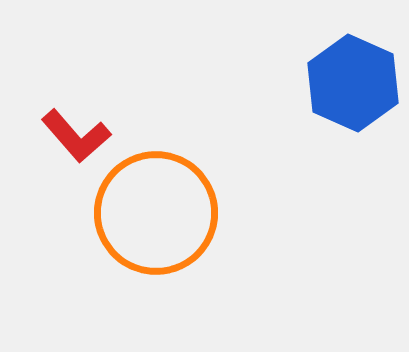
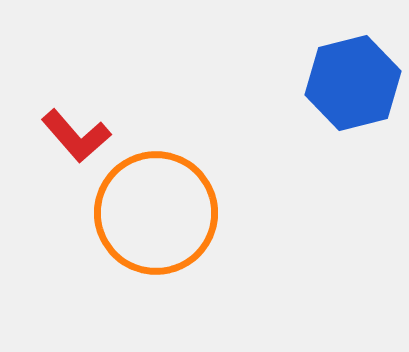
blue hexagon: rotated 22 degrees clockwise
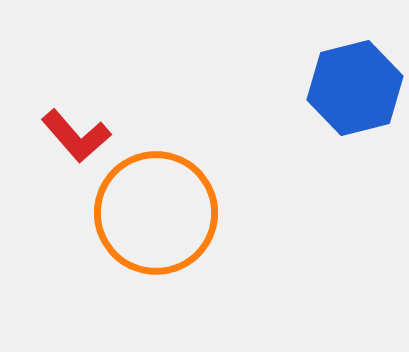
blue hexagon: moved 2 px right, 5 px down
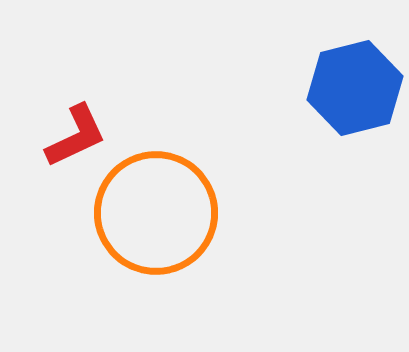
red L-shape: rotated 74 degrees counterclockwise
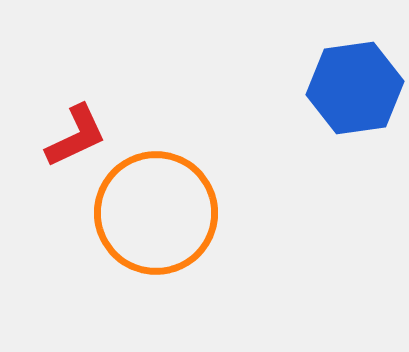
blue hexagon: rotated 6 degrees clockwise
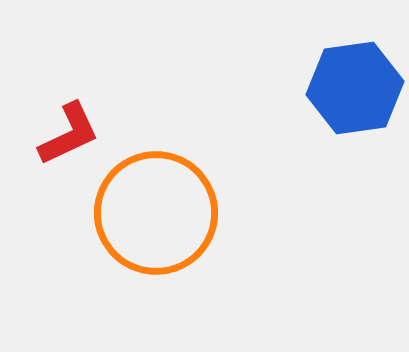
red L-shape: moved 7 px left, 2 px up
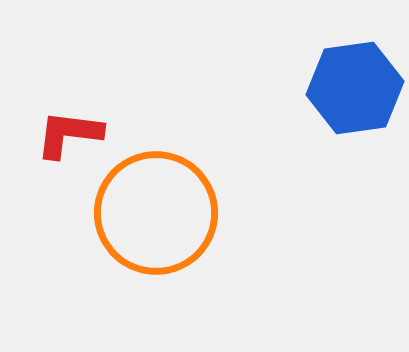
red L-shape: rotated 148 degrees counterclockwise
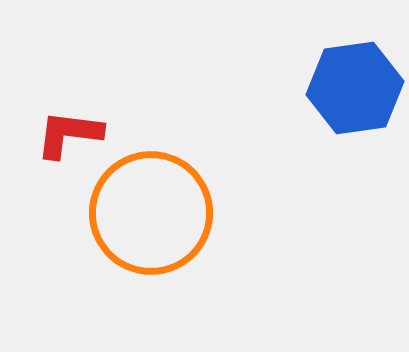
orange circle: moved 5 px left
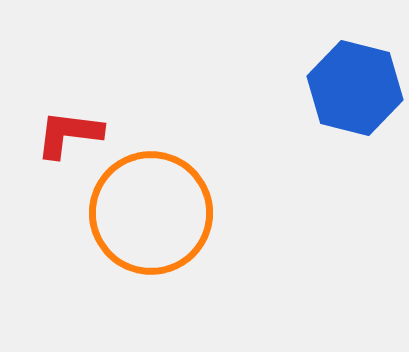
blue hexagon: rotated 22 degrees clockwise
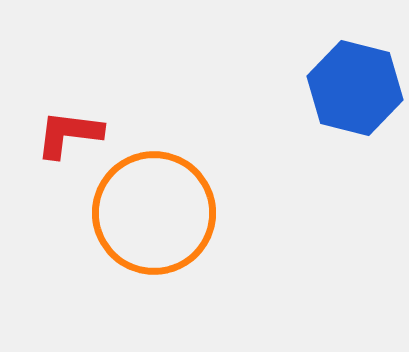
orange circle: moved 3 px right
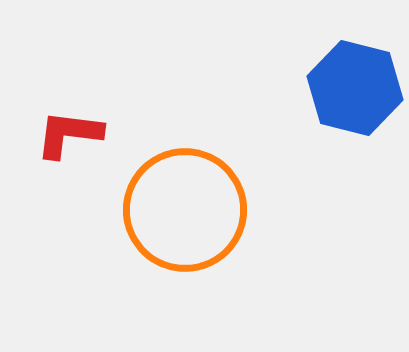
orange circle: moved 31 px right, 3 px up
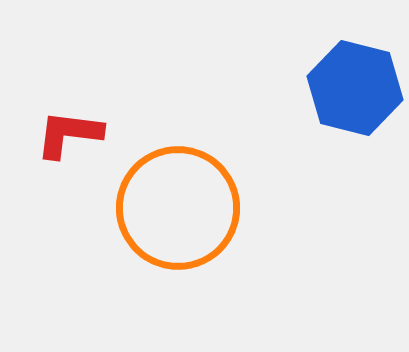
orange circle: moved 7 px left, 2 px up
